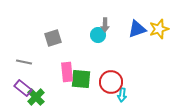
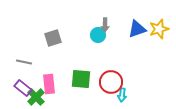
pink rectangle: moved 18 px left, 12 px down
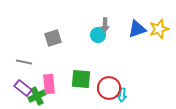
red circle: moved 2 px left, 6 px down
green cross: moved 1 px right, 1 px up; rotated 18 degrees clockwise
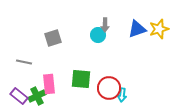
purple rectangle: moved 4 px left, 8 px down
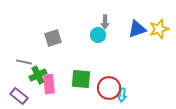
gray arrow: moved 3 px up
green cross: moved 1 px right, 21 px up
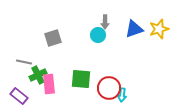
blue triangle: moved 3 px left
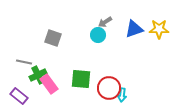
gray arrow: rotated 56 degrees clockwise
yellow star: rotated 18 degrees clockwise
gray square: rotated 36 degrees clockwise
pink rectangle: rotated 30 degrees counterclockwise
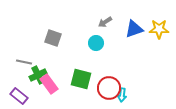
cyan circle: moved 2 px left, 8 px down
green square: rotated 10 degrees clockwise
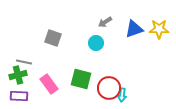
green cross: moved 20 px left; rotated 12 degrees clockwise
purple rectangle: rotated 36 degrees counterclockwise
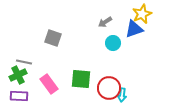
yellow star: moved 17 px left, 15 px up; rotated 24 degrees counterclockwise
cyan circle: moved 17 px right
green cross: rotated 12 degrees counterclockwise
green square: rotated 10 degrees counterclockwise
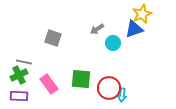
gray arrow: moved 8 px left, 7 px down
green cross: moved 1 px right
